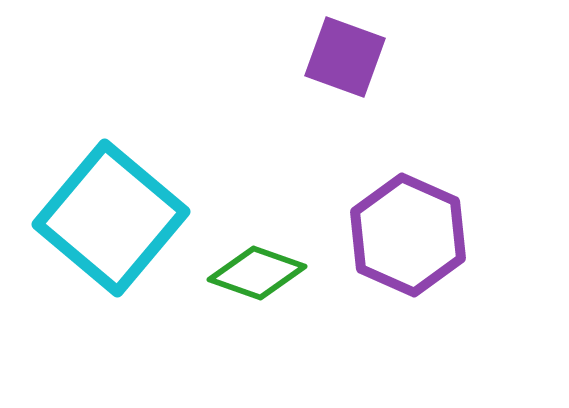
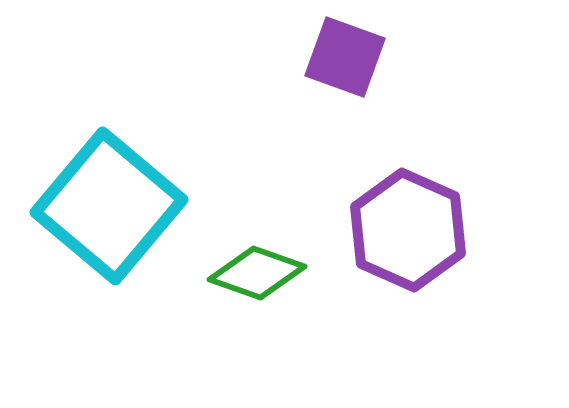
cyan square: moved 2 px left, 12 px up
purple hexagon: moved 5 px up
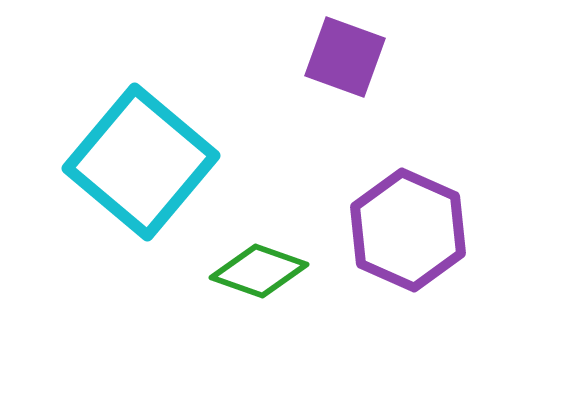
cyan square: moved 32 px right, 44 px up
green diamond: moved 2 px right, 2 px up
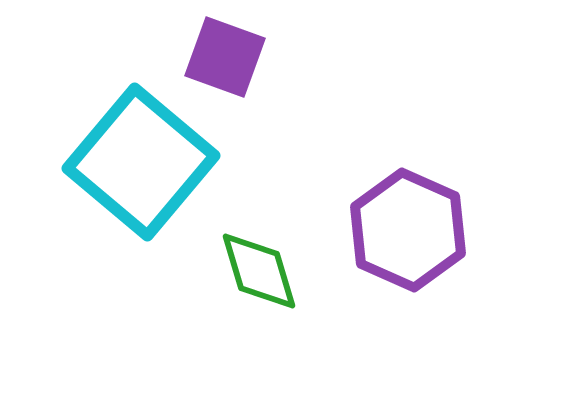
purple square: moved 120 px left
green diamond: rotated 54 degrees clockwise
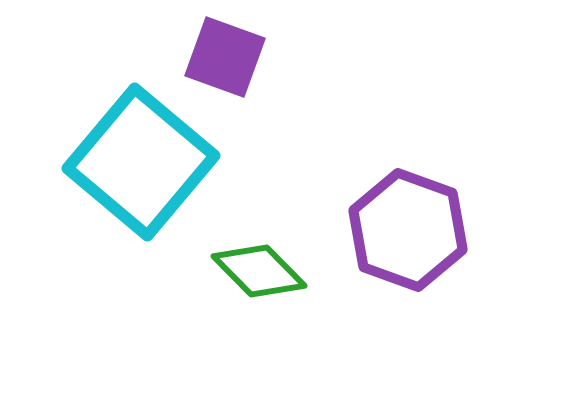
purple hexagon: rotated 4 degrees counterclockwise
green diamond: rotated 28 degrees counterclockwise
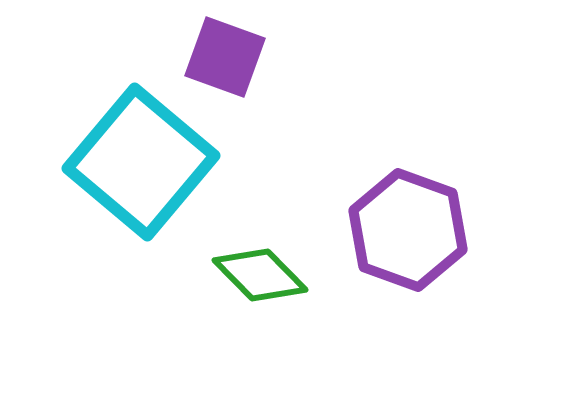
green diamond: moved 1 px right, 4 px down
